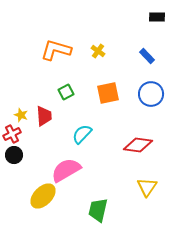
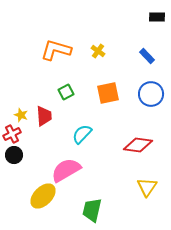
green trapezoid: moved 6 px left
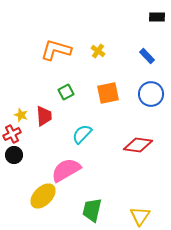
yellow triangle: moved 7 px left, 29 px down
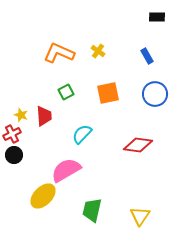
orange L-shape: moved 3 px right, 3 px down; rotated 8 degrees clockwise
blue rectangle: rotated 14 degrees clockwise
blue circle: moved 4 px right
